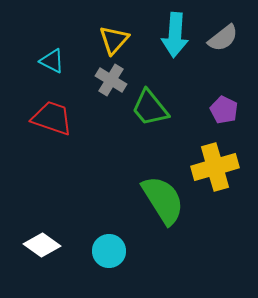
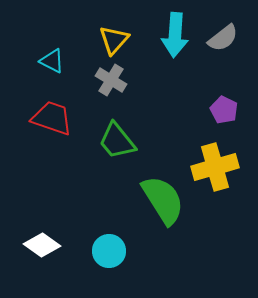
green trapezoid: moved 33 px left, 33 px down
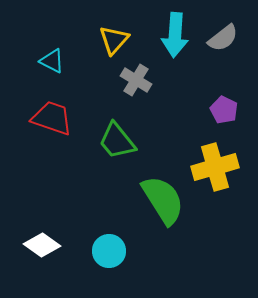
gray cross: moved 25 px right
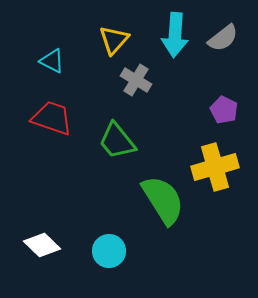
white diamond: rotated 9 degrees clockwise
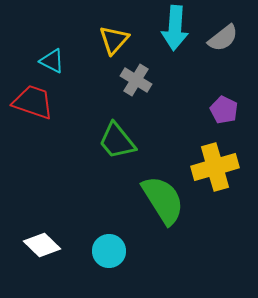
cyan arrow: moved 7 px up
red trapezoid: moved 19 px left, 16 px up
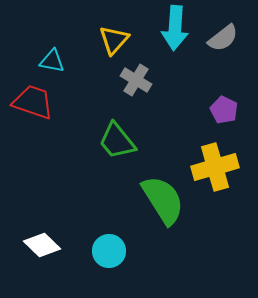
cyan triangle: rotated 16 degrees counterclockwise
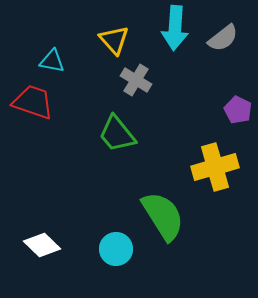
yellow triangle: rotated 24 degrees counterclockwise
purple pentagon: moved 14 px right
green trapezoid: moved 7 px up
green semicircle: moved 16 px down
cyan circle: moved 7 px right, 2 px up
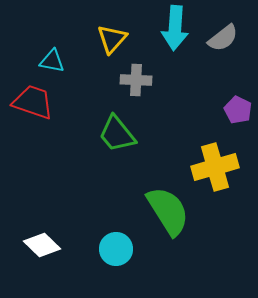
yellow triangle: moved 2 px left, 1 px up; rotated 24 degrees clockwise
gray cross: rotated 28 degrees counterclockwise
green semicircle: moved 5 px right, 5 px up
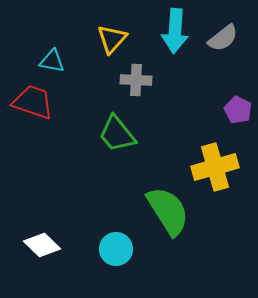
cyan arrow: moved 3 px down
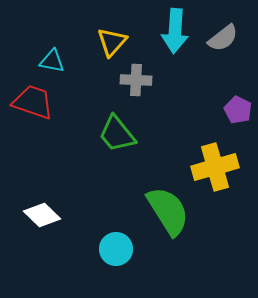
yellow triangle: moved 3 px down
white diamond: moved 30 px up
